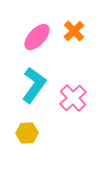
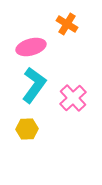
orange cross: moved 7 px left, 7 px up; rotated 15 degrees counterclockwise
pink ellipse: moved 6 px left, 10 px down; rotated 32 degrees clockwise
yellow hexagon: moved 4 px up
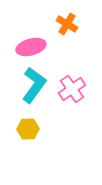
pink cross: moved 1 px left, 9 px up; rotated 8 degrees clockwise
yellow hexagon: moved 1 px right
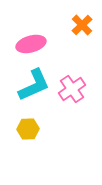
orange cross: moved 15 px right, 1 px down; rotated 15 degrees clockwise
pink ellipse: moved 3 px up
cyan L-shape: rotated 30 degrees clockwise
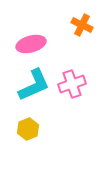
orange cross: rotated 20 degrees counterclockwise
pink cross: moved 5 px up; rotated 16 degrees clockwise
yellow hexagon: rotated 20 degrees counterclockwise
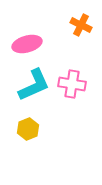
orange cross: moved 1 px left
pink ellipse: moved 4 px left
pink cross: rotated 28 degrees clockwise
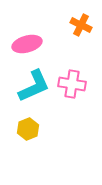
cyan L-shape: moved 1 px down
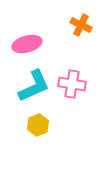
yellow hexagon: moved 10 px right, 4 px up
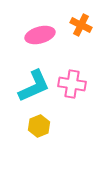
pink ellipse: moved 13 px right, 9 px up
yellow hexagon: moved 1 px right, 1 px down
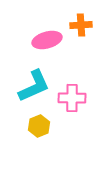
orange cross: rotated 30 degrees counterclockwise
pink ellipse: moved 7 px right, 5 px down
pink cross: moved 14 px down; rotated 8 degrees counterclockwise
